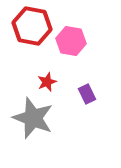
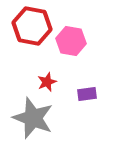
purple rectangle: rotated 72 degrees counterclockwise
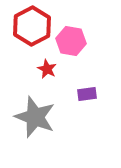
red hexagon: rotated 21 degrees clockwise
red star: moved 13 px up; rotated 24 degrees counterclockwise
gray star: moved 2 px right, 1 px up
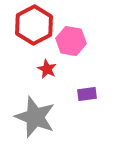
red hexagon: moved 2 px right, 1 px up
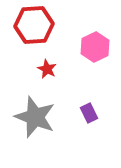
red hexagon: rotated 24 degrees clockwise
pink hexagon: moved 24 px right, 6 px down; rotated 24 degrees clockwise
purple rectangle: moved 2 px right, 19 px down; rotated 72 degrees clockwise
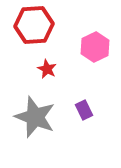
purple rectangle: moved 5 px left, 3 px up
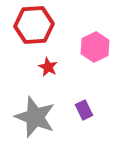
red star: moved 1 px right, 2 px up
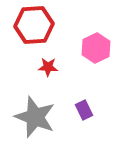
pink hexagon: moved 1 px right, 1 px down
red star: rotated 24 degrees counterclockwise
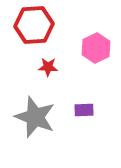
purple rectangle: rotated 66 degrees counterclockwise
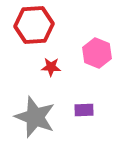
pink hexagon: moved 1 px right, 5 px down; rotated 12 degrees counterclockwise
red star: moved 3 px right
